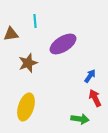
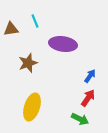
cyan line: rotated 16 degrees counterclockwise
brown triangle: moved 5 px up
purple ellipse: rotated 40 degrees clockwise
red arrow: moved 7 px left; rotated 60 degrees clockwise
yellow ellipse: moved 6 px right
green arrow: rotated 18 degrees clockwise
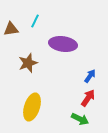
cyan line: rotated 48 degrees clockwise
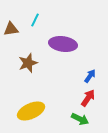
cyan line: moved 1 px up
yellow ellipse: moved 1 px left, 4 px down; rotated 48 degrees clockwise
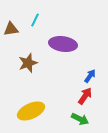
red arrow: moved 3 px left, 2 px up
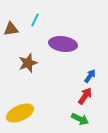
yellow ellipse: moved 11 px left, 2 px down
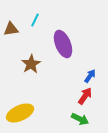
purple ellipse: rotated 60 degrees clockwise
brown star: moved 3 px right, 1 px down; rotated 12 degrees counterclockwise
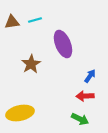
cyan line: rotated 48 degrees clockwise
brown triangle: moved 1 px right, 7 px up
red arrow: rotated 126 degrees counterclockwise
yellow ellipse: rotated 12 degrees clockwise
